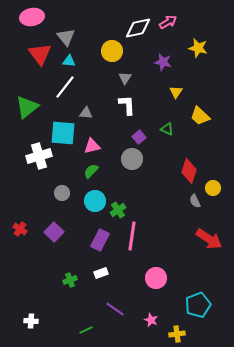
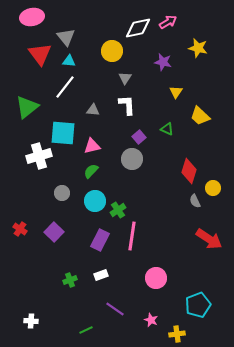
gray triangle at (86, 113): moved 7 px right, 3 px up
white rectangle at (101, 273): moved 2 px down
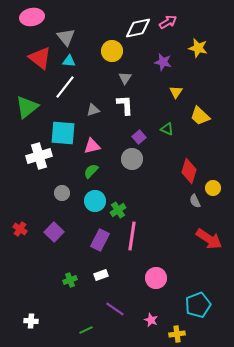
red triangle at (40, 54): moved 4 px down; rotated 15 degrees counterclockwise
white L-shape at (127, 105): moved 2 px left
gray triangle at (93, 110): rotated 24 degrees counterclockwise
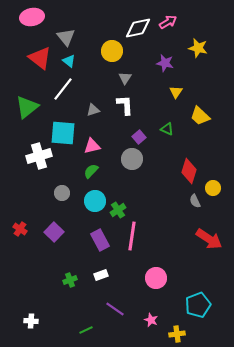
cyan triangle at (69, 61): rotated 32 degrees clockwise
purple star at (163, 62): moved 2 px right, 1 px down
white line at (65, 87): moved 2 px left, 2 px down
purple rectangle at (100, 240): rotated 55 degrees counterclockwise
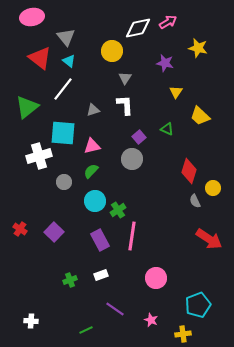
gray circle at (62, 193): moved 2 px right, 11 px up
yellow cross at (177, 334): moved 6 px right
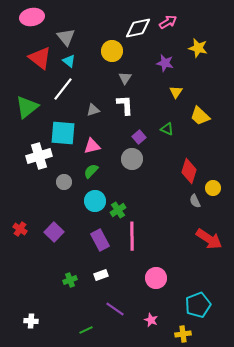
pink line at (132, 236): rotated 8 degrees counterclockwise
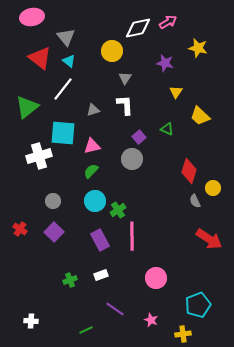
gray circle at (64, 182): moved 11 px left, 19 px down
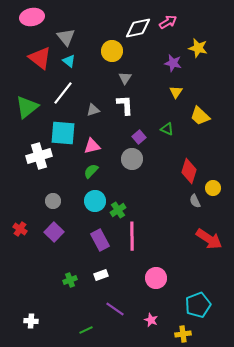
purple star at (165, 63): moved 8 px right
white line at (63, 89): moved 4 px down
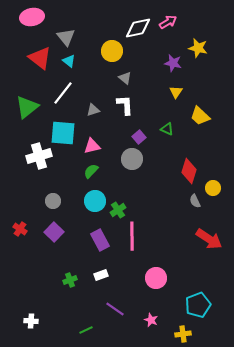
gray triangle at (125, 78): rotated 24 degrees counterclockwise
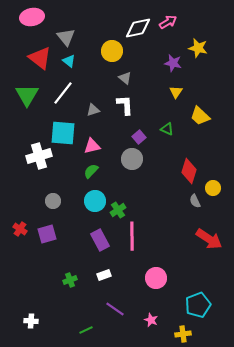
green triangle at (27, 107): moved 12 px up; rotated 20 degrees counterclockwise
purple square at (54, 232): moved 7 px left, 2 px down; rotated 30 degrees clockwise
white rectangle at (101, 275): moved 3 px right
